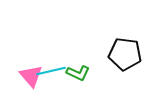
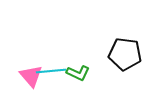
cyan line: rotated 8 degrees clockwise
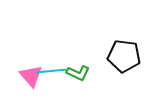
black pentagon: moved 1 px left, 2 px down
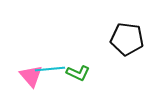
black pentagon: moved 3 px right, 17 px up
cyan line: moved 1 px left, 2 px up
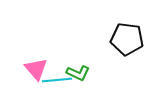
cyan line: moved 7 px right, 11 px down
pink triangle: moved 5 px right, 7 px up
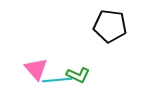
black pentagon: moved 17 px left, 13 px up
green L-shape: moved 2 px down
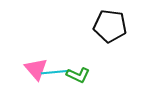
cyan line: moved 1 px left, 8 px up
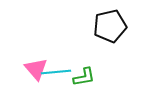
black pentagon: rotated 20 degrees counterclockwise
green L-shape: moved 6 px right, 2 px down; rotated 35 degrees counterclockwise
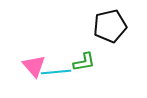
pink triangle: moved 2 px left, 3 px up
green L-shape: moved 15 px up
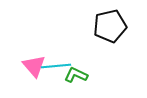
green L-shape: moved 8 px left, 13 px down; rotated 145 degrees counterclockwise
cyan line: moved 6 px up
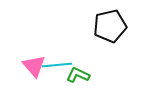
cyan line: moved 1 px right, 1 px up
green L-shape: moved 2 px right
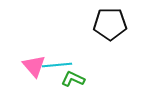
black pentagon: moved 2 px up; rotated 12 degrees clockwise
green L-shape: moved 5 px left, 4 px down
